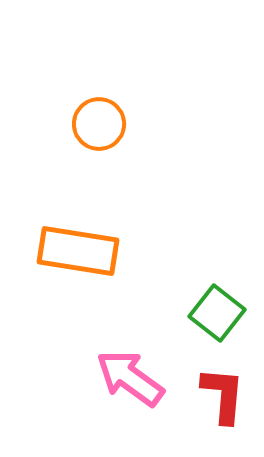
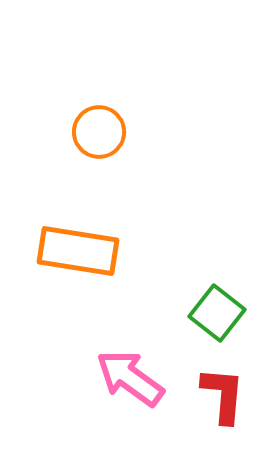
orange circle: moved 8 px down
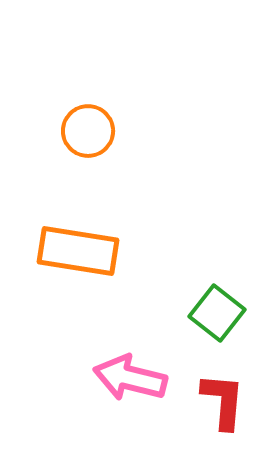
orange circle: moved 11 px left, 1 px up
pink arrow: rotated 22 degrees counterclockwise
red L-shape: moved 6 px down
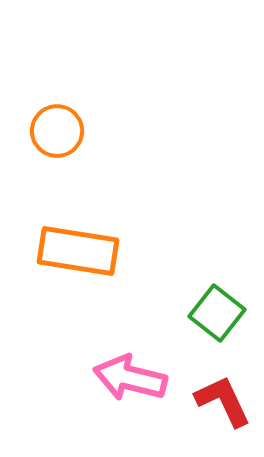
orange circle: moved 31 px left
red L-shape: rotated 30 degrees counterclockwise
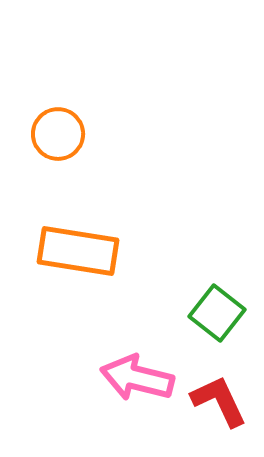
orange circle: moved 1 px right, 3 px down
pink arrow: moved 7 px right
red L-shape: moved 4 px left
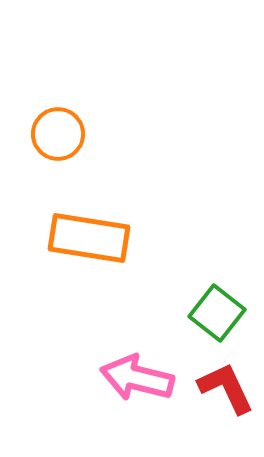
orange rectangle: moved 11 px right, 13 px up
red L-shape: moved 7 px right, 13 px up
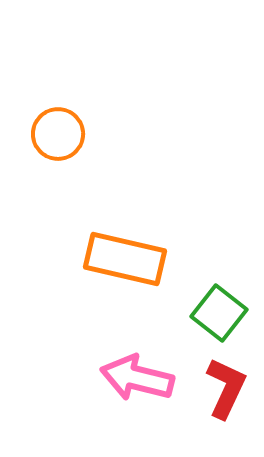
orange rectangle: moved 36 px right, 21 px down; rotated 4 degrees clockwise
green square: moved 2 px right
red L-shape: rotated 50 degrees clockwise
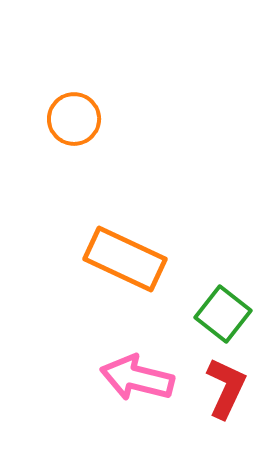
orange circle: moved 16 px right, 15 px up
orange rectangle: rotated 12 degrees clockwise
green square: moved 4 px right, 1 px down
